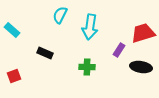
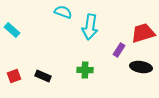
cyan semicircle: moved 3 px right, 3 px up; rotated 84 degrees clockwise
black rectangle: moved 2 px left, 23 px down
green cross: moved 2 px left, 3 px down
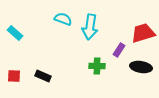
cyan semicircle: moved 7 px down
cyan rectangle: moved 3 px right, 3 px down
green cross: moved 12 px right, 4 px up
red square: rotated 24 degrees clockwise
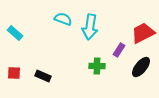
red trapezoid: rotated 10 degrees counterclockwise
black ellipse: rotated 60 degrees counterclockwise
red square: moved 3 px up
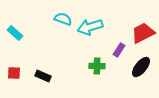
cyan arrow: rotated 65 degrees clockwise
